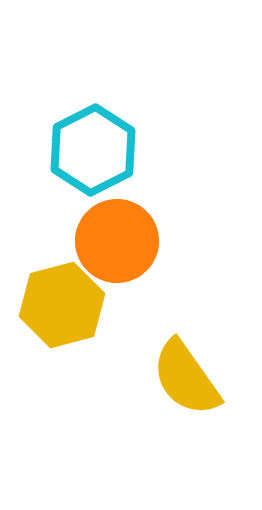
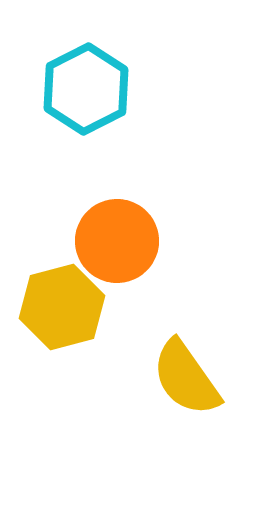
cyan hexagon: moved 7 px left, 61 px up
yellow hexagon: moved 2 px down
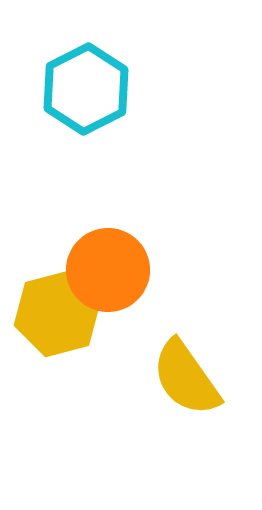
orange circle: moved 9 px left, 29 px down
yellow hexagon: moved 5 px left, 7 px down
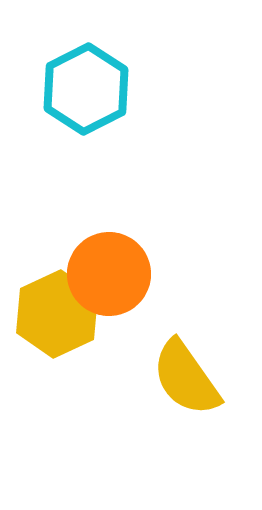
orange circle: moved 1 px right, 4 px down
yellow hexagon: rotated 10 degrees counterclockwise
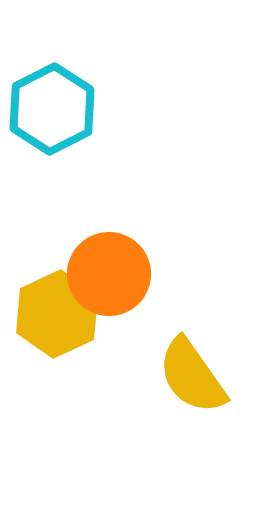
cyan hexagon: moved 34 px left, 20 px down
yellow semicircle: moved 6 px right, 2 px up
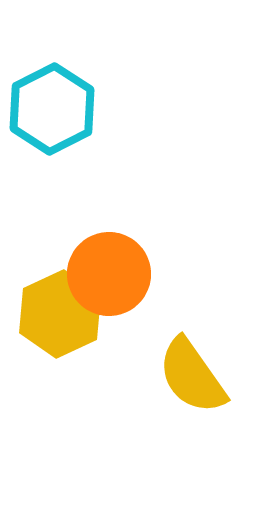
yellow hexagon: moved 3 px right
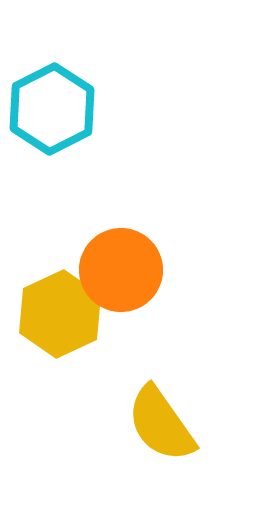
orange circle: moved 12 px right, 4 px up
yellow semicircle: moved 31 px left, 48 px down
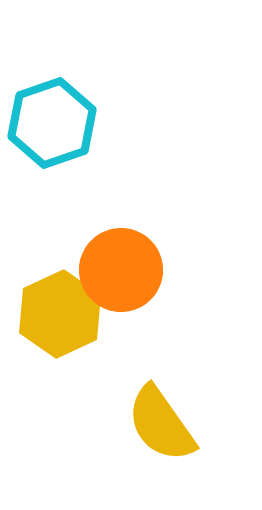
cyan hexagon: moved 14 px down; rotated 8 degrees clockwise
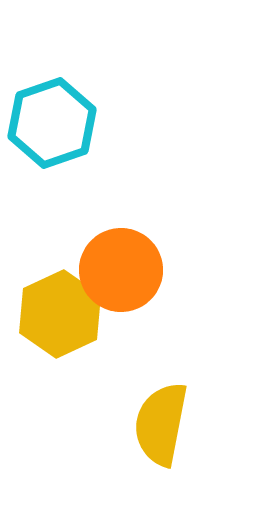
yellow semicircle: rotated 46 degrees clockwise
